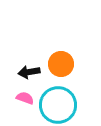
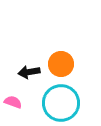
pink semicircle: moved 12 px left, 4 px down
cyan circle: moved 3 px right, 2 px up
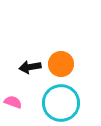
black arrow: moved 1 px right, 5 px up
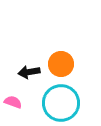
black arrow: moved 1 px left, 5 px down
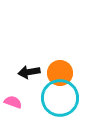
orange circle: moved 1 px left, 9 px down
cyan circle: moved 1 px left, 5 px up
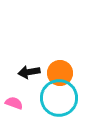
cyan circle: moved 1 px left
pink semicircle: moved 1 px right, 1 px down
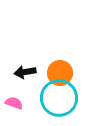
black arrow: moved 4 px left
